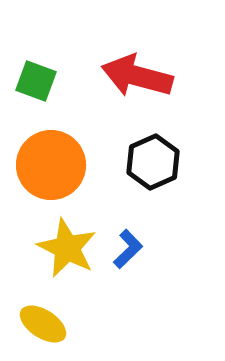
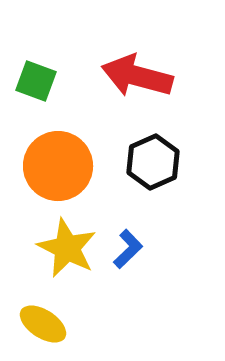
orange circle: moved 7 px right, 1 px down
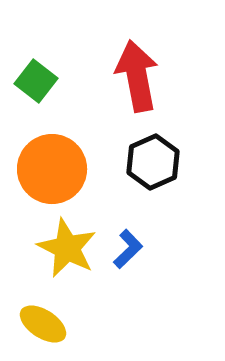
red arrow: rotated 64 degrees clockwise
green square: rotated 18 degrees clockwise
orange circle: moved 6 px left, 3 px down
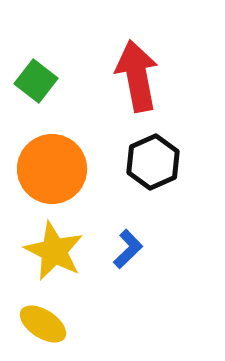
yellow star: moved 13 px left, 3 px down
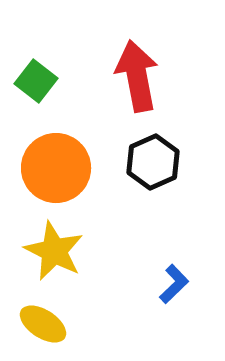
orange circle: moved 4 px right, 1 px up
blue L-shape: moved 46 px right, 35 px down
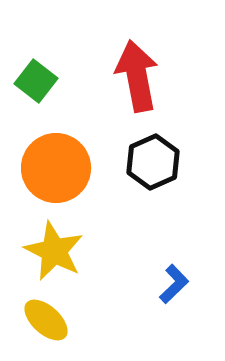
yellow ellipse: moved 3 px right, 4 px up; rotated 9 degrees clockwise
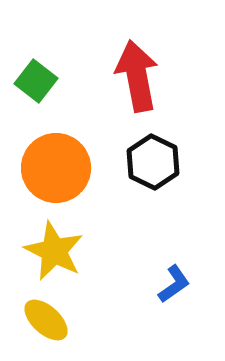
black hexagon: rotated 10 degrees counterclockwise
blue L-shape: rotated 9 degrees clockwise
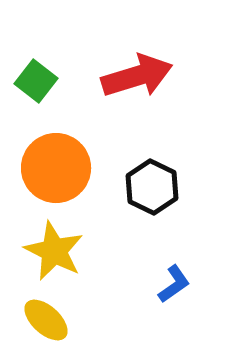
red arrow: rotated 84 degrees clockwise
black hexagon: moved 1 px left, 25 px down
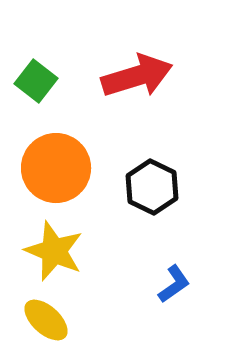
yellow star: rotated 4 degrees counterclockwise
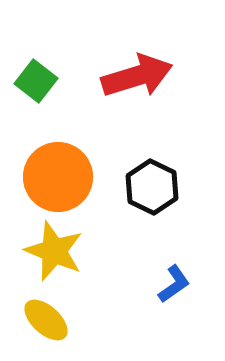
orange circle: moved 2 px right, 9 px down
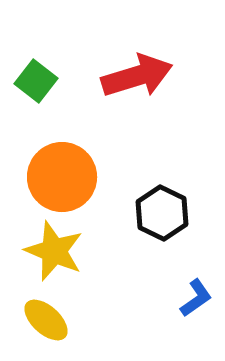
orange circle: moved 4 px right
black hexagon: moved 10 px right, 26 px down
blue L-shape: moved 22 px right, 14 px down
